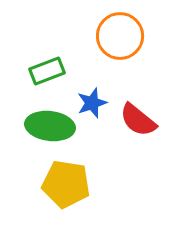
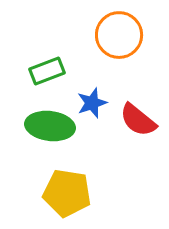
orange circle: moved 1 px left, 1 px up
yellow pentagon: moved 1 px right, 9 px down
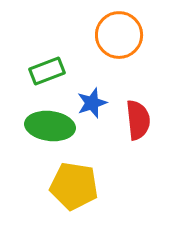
red semicircle: rotated 135 degrees counterclockwise
yellow pentagon: moved 7 px right, 7 px up
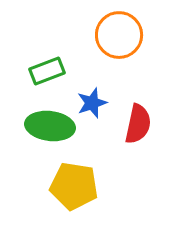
red semicircle: moved 4 px down; rotated 18 degrees clockwise
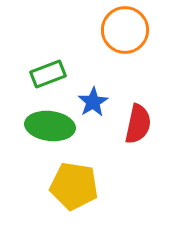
orange circle: moved 6 px right, 5 px up
green rectangle: moved 1 px right, 3 px down
blue star: moved 1 px right, 1 px up; rotated 12 degrees counterclockwise
